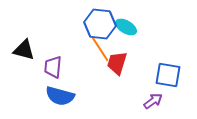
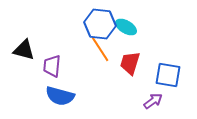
red trapezoid: moved 13 px right
purple trapezoid: moved 1 px left, 1 px up
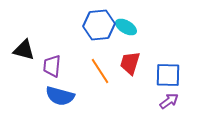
blue hexagon: moved 1 px left, 1 px down; rotated 12 degrees counterclockwise
orange line: moved 22 px down
blue square: rotated 8 degrees counterclockwise
purple arrow: moved 16 px right
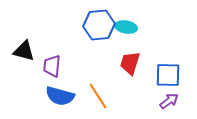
cyan ellipse: rotated 20 degrees counterclockwise
black triangle: moved 1 px down
orange line: moved 2 px left, 25 px down
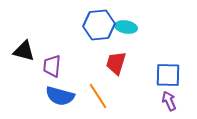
red trapezoid: moved 14 px left
purple arrow: rotated 78 degrees counterclockwise
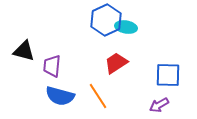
blue hexagon: moved 7 px right, 5 px up; rotated 20 degrees counterclockwise
red trapezoid: rotated 40 degrees clockwise
purple arrow: moved 10 px left, 4 px down; rotated 96 degrees counterclockwise
